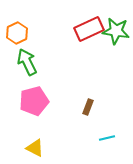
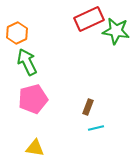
red rectangle: moved 10 px up
pink pentagon: moved 1 px left, 2 px up
cyan line: moved 11 px left, 10 px up
yellow triangle: rotated 18 degrees counterclockwise
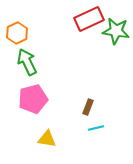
yellow triangle: moved 12 px right, 9 px up
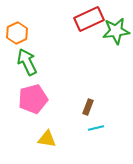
green star: rotated 16 degrees counterclockwise
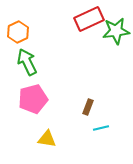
orange hexagon: moved 1 px right, 1 px up
cyan line: moved 5 px right
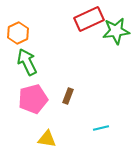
orange hexagon: moved 1 px down
brown rectangle: moved 20 px left, 11 px up
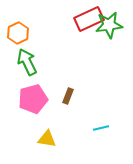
green star: moved 7 px left, 6 px up
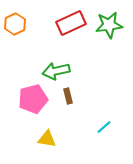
red rectangle: moved 18 px left, 4 px down
orange hexagon: moved 3 px left, 9 px up
green arrow: moved 29 px right, 9 px down; rotated 76 degrees counterclockwise
brown rectangle: rotated 35 degrees counterclockwise
cyan line: moved 3 px right, 1 px up; rotated 28 degrees counterclockwise
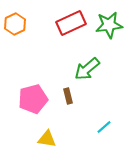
green arrow: moved 31 px right, 2 px up; rotated 28 degrees counterclockwise
